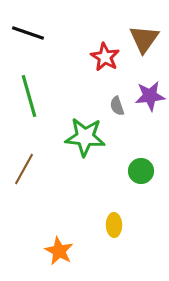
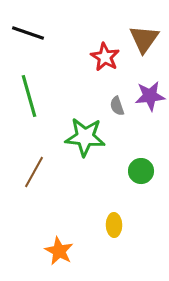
brown line: moved 10 px right, 3 px down
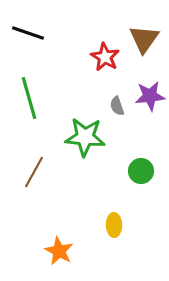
green line: moved 2 px down
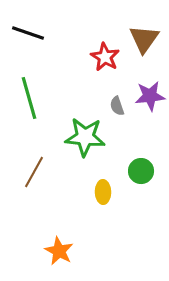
yellow ellipse: moved 11 px left, 33 px up
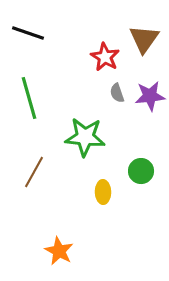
gray semicircle: moved 13 px up
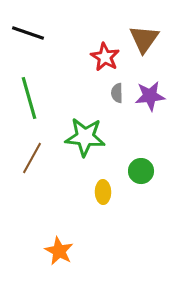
gray semicircle: rotated 18 degrees clockwise
brown line: moved 2 px left, 14 px up
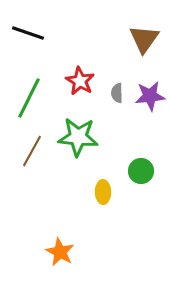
red star: moved 25 px left, 24 px down
green line: rotated 42 degrees clockwise
green star: moved 7 px left
brown line: moved 7 px up
orange star: moved 1 px right, 1 px down
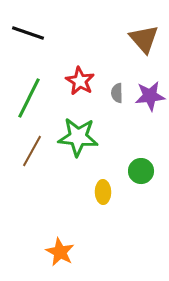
brown triangle: rotated 16 degrees counterclockwise
